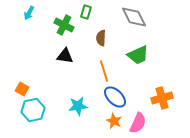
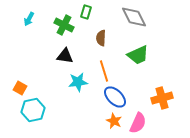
cyan arrow: moved 6 px down
orange square: moved 2 px left, 1 px up
cyan star: moved 24 px up
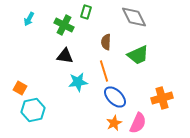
brown semicircle: moved 5 px right, 4 px down
orange star: moved 2 px down; rotated 21 degrees clockwise
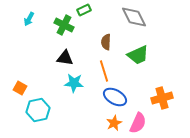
green rectangle: moved 2 px left, 2 px up; rotated 48 degrees clockwise
black triangle: moved 2 px down
cyan star: moved 4 px left, 1 px down; rotated 12 degrees clockwise
blue ellipse: rotated 15 degrees counterclockwise
cyan hexagon: moved 5 px right
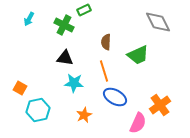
gray diamond: moved 24 px right, 5 px down
orange cross: moved 2 px left, 7 px down; rotated 20 degrees counterclockwise
orange star: moved 30 px left, 8 px up
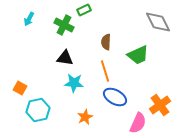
orange line: moved 1 px right
orange star: moved 1 px right, 2 px down
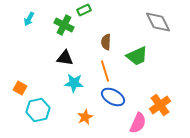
green trapezoid: moved 1 px left, 1 px down
blue ellipse: moved 2 px left
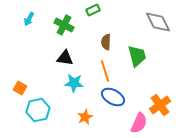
green rectangle: moved 9 px right
green trapezoid: rotated 80 degrees counterclockwise
pink semicircle: moved 1 px right
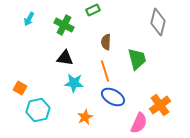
gray diamond: rotated 40 degrees clockwise
green trapezoid: moved 3 px down
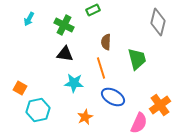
black triangle: moved 4 px up
orange line: moved 4 px left, 3 px up
